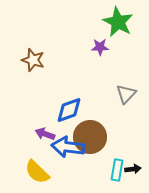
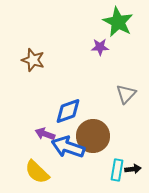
blue diamond: moved 1 px left, 1 px down
brown circle: moved 3 px right, 1 px up
blue arrow: rotated 12 degrees clockwise
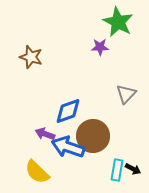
brown star: moved 2 px left, 3 px up
black arrow: rotated 35 degrees clockwise
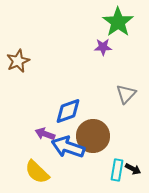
green star: rotated 8 degrees clockwise
purple star: moved 3 px right
brown star: moved 13 px left, 4 px down; rotated 30 degrees clockwise
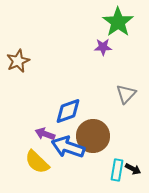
yellow semicircle: moved 10 px up
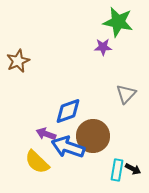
green star: rotated 24 degrees counterclockwise
purple arrow: moved 1 px right
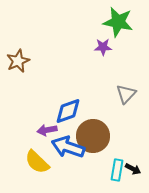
purple arrow: moved 1 px right, 4 px up; rotated 30 degrees counterclockwise
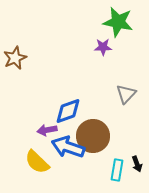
brown star: moved 3 px left, 3 px up
black arrow: moved 4 px right, 5 px up; rotated 42 degrees clockwise
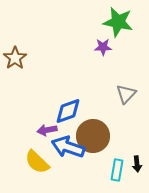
brown star: rotated 10 degrees counterclockwise
black arrow: rotated 14 degrees clockwise
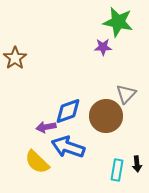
purple arrow: moved 1 px left, 3 px up
brown circle: moved 13 px right, 20 px up
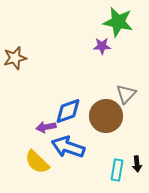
purple star: moved 1 px left, 1 px up
brown star: rotated 20 degrees clockwise
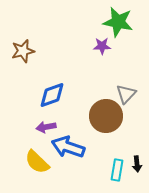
brown star: moved 8 px right, 7 px up
blue diamond: moved 16 px left, 16 px up
